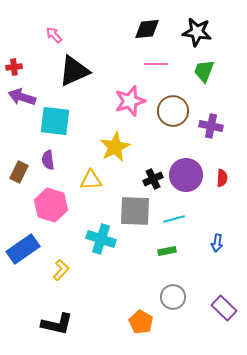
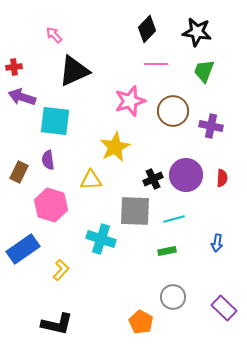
black diamond: rotated 40 degrees counterclockwise
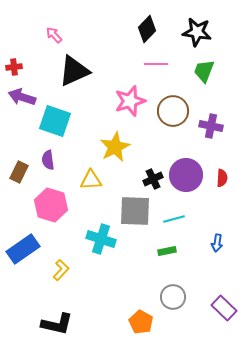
cyan square: rotated 12 degrees clockwise
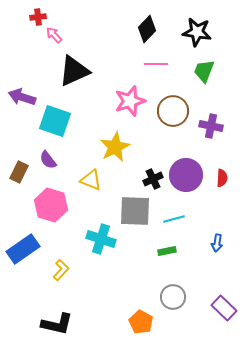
red cross: moved 24 px right, 50 px up
purple semicircle: rotated 30 degrees counterclockwise
yellow triangle: rotated 25 degrees clockwise
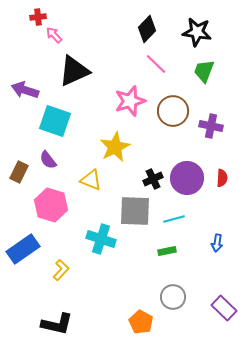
pink line: rotated 45 degrees clockwise
purple arrow: moved 3 px right, 7 px up
purple circle: moved 1 px right, 3 px down
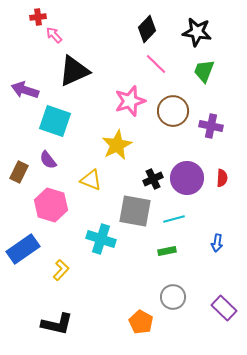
yellow star: moved 2 px right, 2 px up
gray square: rotated 8 degrees clockwise
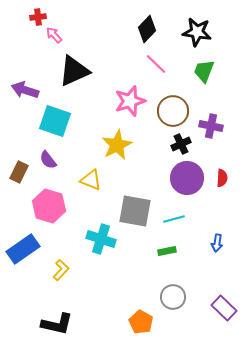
black cross: moved 28 px right, 35 px up
pink hexagon: moved 2 px left, 1 px down
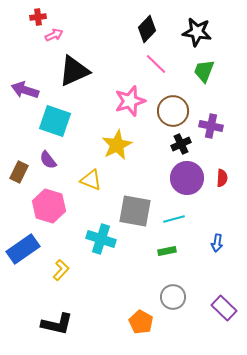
pink arrow: rotated 108 degrees clockwise
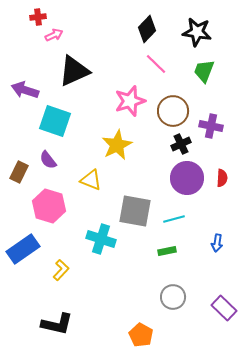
orange pentagon: moved 13 px down
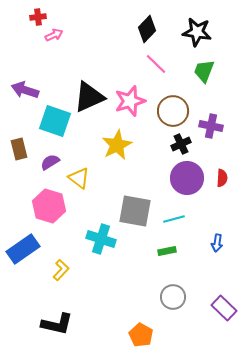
black triangle: moved 15 px right, 26 px down
purple semicircle: moved 2 px right, 2 px down; rotated 96 degrees clockwise
brown rectangle: moved 23 px up; rotated 40 degrees counterclockwise
yellow triangle: moved 12 px left, 2 px up; rotated 15 degrees clockwise
